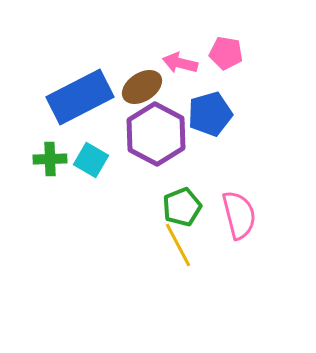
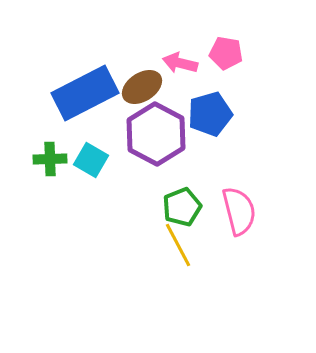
blue rectangle: moved 5 px right, 4 px up
pink semicircle: moved 4 px up
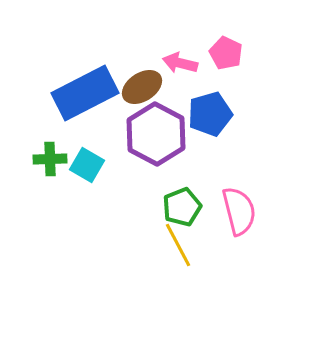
pink pentagon: rotated 16 degrees clockwise
cyan square: moved 4 px left, 5 px down
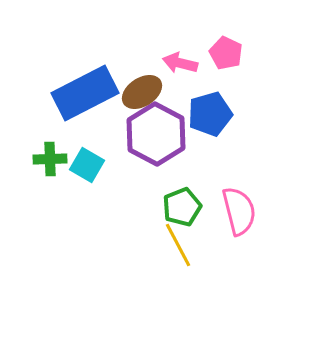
brown ellipse: moved 5 px down
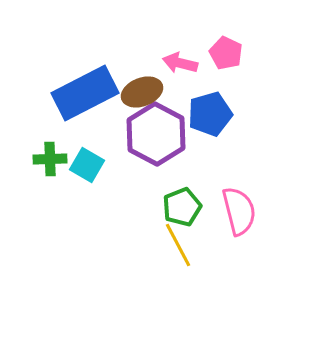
brown ellipse: rotated 12 degrees clockwise
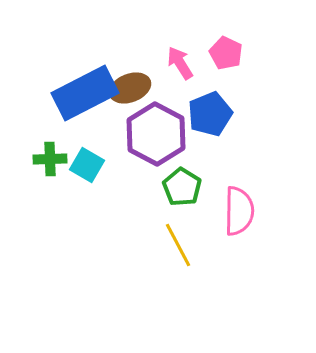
pink arrow: rotated 44 degrees clockwise
brown ellipse: moved 12 px left, 4 px up
blue pentagon: rotated 6 degrees counterclockwise
green pentagon: moved 20 px up; rotated 18 degrees counterclockwise
pink semicircle: rotated 15 degrees clockwise
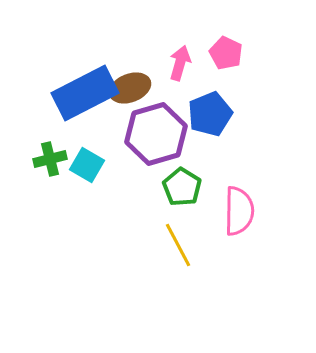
pink arrow: rotated 48 degrees clockwise
purple hexagon: rotated 16 degrees clockwise
green cross: rotated 12 degrees counterclockwise
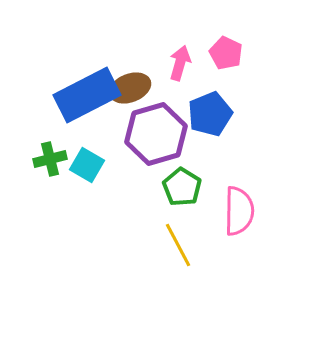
blue rectangle: moved 2 px right, 2 px down
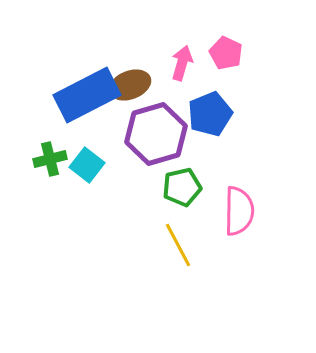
pink arrow: moved 2 px right
brown ellipse: moved 3 px up
cyan square: rotated 8 degrees clockwise
green pentagon: rotated 27 degrees clockwise
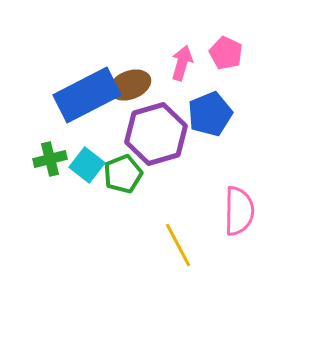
green pentagon: moved 59 px left, 13 px up; rotated 9 degrees counterclockwise
